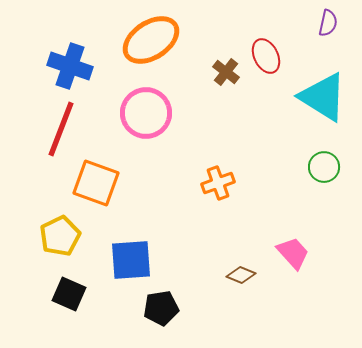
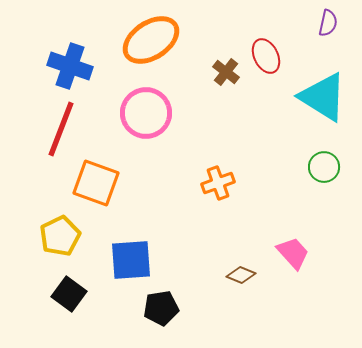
black square: rotated 12 degrees clockwise
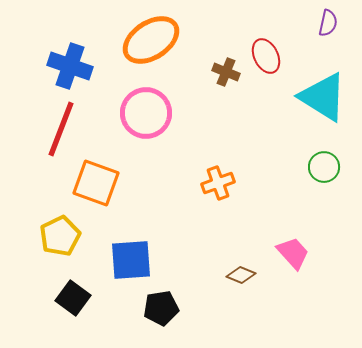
brown cross: rotated 16 degrees counterclockwise
black square: moved 4 px right, 4 px down
